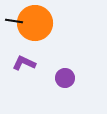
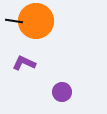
orange circle: moved 1 px right, 2 px up
purple circle: moved 3 px left, 14 px down
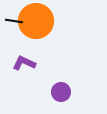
purple circle: moved 1 px left
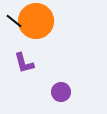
black line: rotated 30 degrees clockwise
purple L-shape: rotated 130 degrees counterclockwise
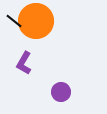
purple L-shape: rotated 45 degrees clockwise
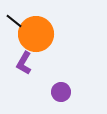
orange circle: moved 13 px down
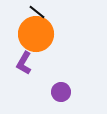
black line: moved 23 px right, 9 px up
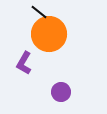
black line: moved 2 px right
orange circle: moved 13 px right
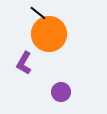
black line: moved 1 px left, 1 px down
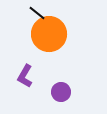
black line: moved 1 px left
purple L-shape: moved 1 px right, 13 px down
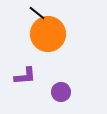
orange circle: moved 1 px left
purple L-shape: rotated 125 degrees counterclockwise
